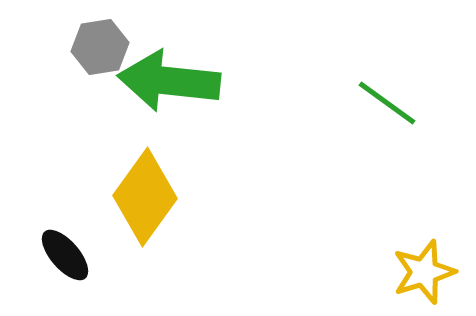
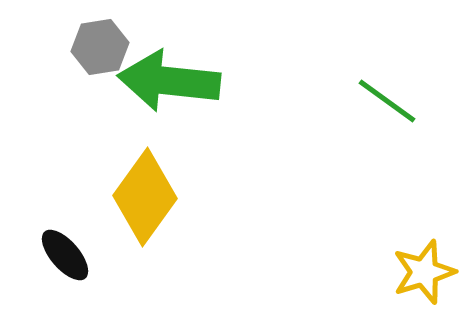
green line: moved 2 px up
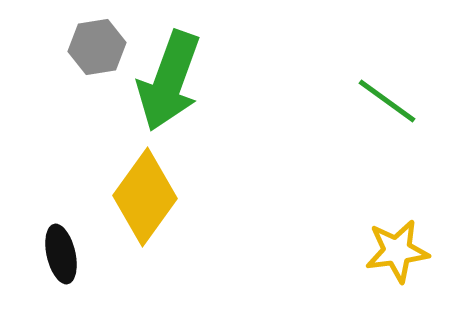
gray hexagon: moved 3 px left
green arrow: rotated 76 degrees counterclockwise
black ellipse: moved 4 px left, 1 px up; rotated 28 degrees clockwise
yellow star: moved 27 px left, 21 px up; rotated 10 degrees clockwise
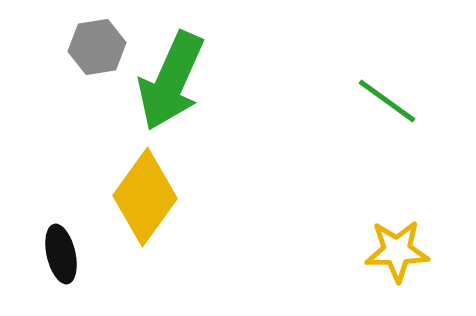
green arrow: moved 2 px right; rotated 4 degrees clockwise
yellow star: rotated 6 degrees clockwise
